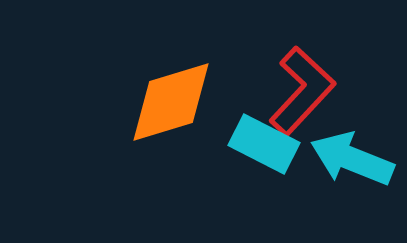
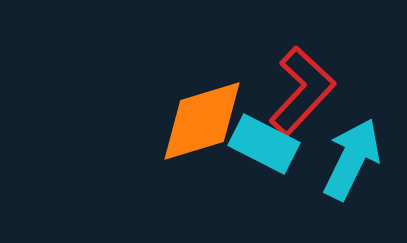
orange diamond: moved 31 px right, 19 px down
cyan arrow: rotated 94 degrees clockwise
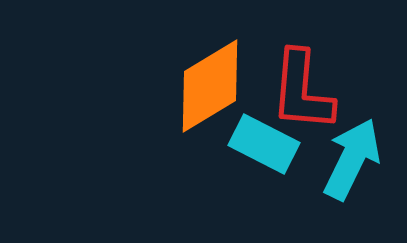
red L-shape: rotated 142 degrees clockwise
orange diamond: moved 8 px right, 35 px up; rotated 14 degrees counterclockwise
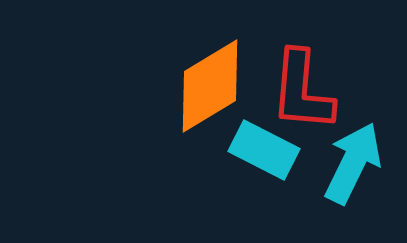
cyan rectangle: moved 6 px down
cyan arrow: moved 1 px right, 4 px down
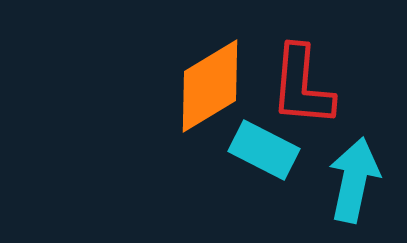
red L-shape: moved 5 px up
cyan arrow: moved 1 px right, 17 px down; rotated 14 degrees counterclockwise
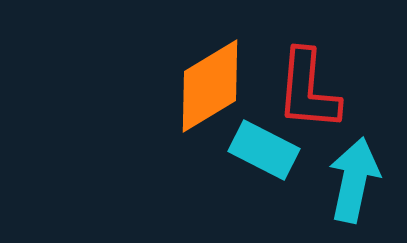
red L-shape: moved 6 px right, 4 px down
